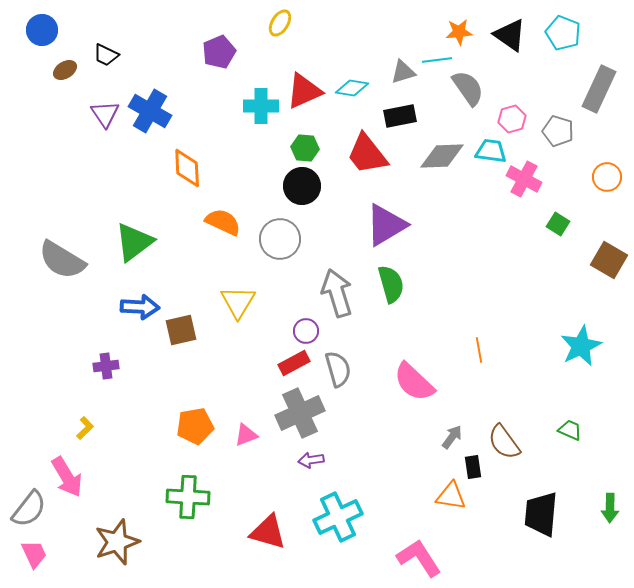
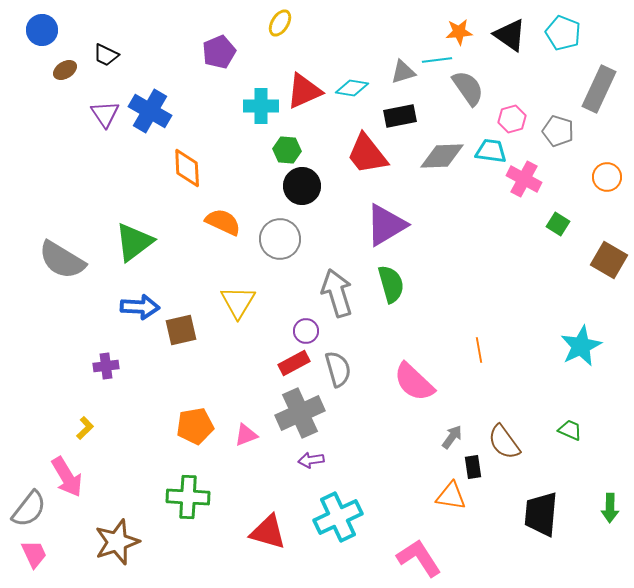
green hexagon at (305, 148): moved 18 px left, 2 px down
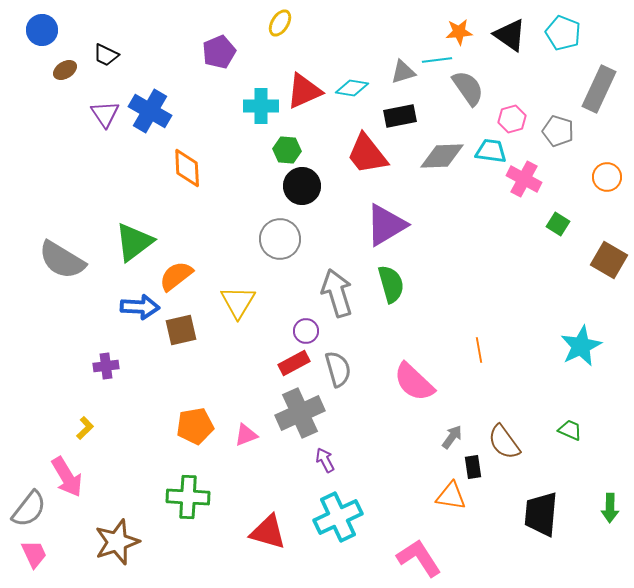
orange semicircle at (223, 222): moved 47 px left, 54 px down; rotated 63 degrees counterclockwise
purple arrow at (311, 460): moved 14 px right; rotated 70 degrees clockwise
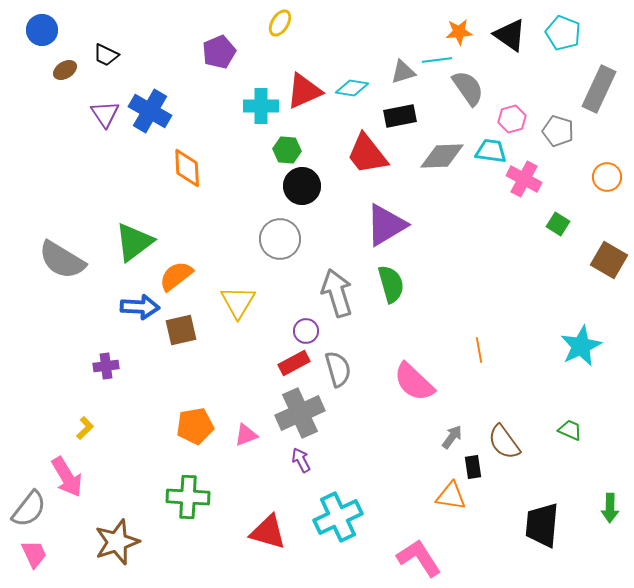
purple arrow at (325, 460): moved 24 px left
black trapezoid at (541, 514): moved 1 px right, 11 px down
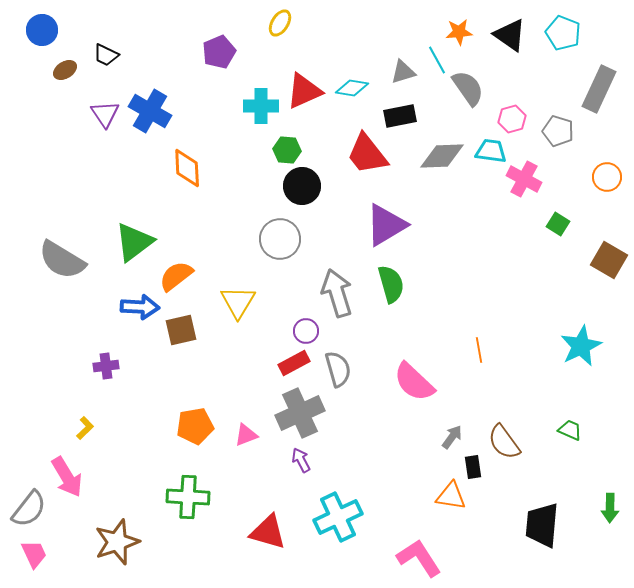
cyan line at (437, 60): rotated 68 degrees clockwise
